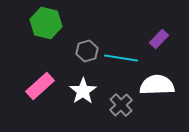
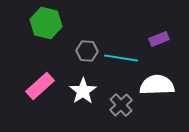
purple rectangle: rotated 24 degrees clockwise
gray hexagon: rotated 20 degrees clockwise
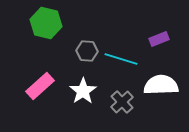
cyan line: moved 1 px down; rotated 8 degrees clockwise
white semicircle: moved 4 px right
gray cross: moved 1 px right, 3 px up
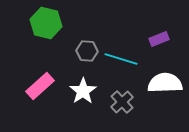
white semicircle: moved 4 px right, 2 px up
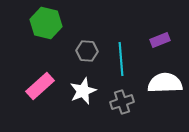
purple rectangle: moved 1 px right, 1 px down
cyan line: rotated 68 degrees clockwise
white star: rotated 12 degrees clockwise
gray cross: rotated 25 degrees clockwise
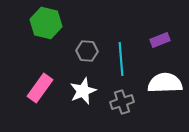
pink rectangle: moved 2 px down; rotated 12 degrees counterclockwise
